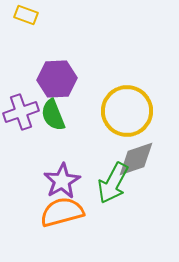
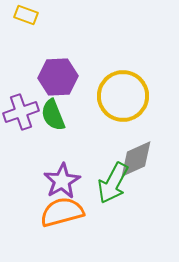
purple hexagon: moved 1 px right, 2 px up
yellow circle: moved 4 px left, 15 px up
gray diamond: rotated 6 degrees counterclockwise
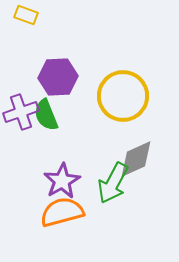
green semicircle: moved 7 px left
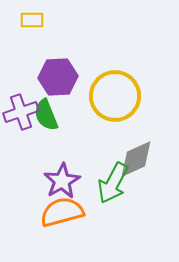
yellow rectangle: moved 6 px right, 5 px down; rotated 20 degrees counterclockwise
yellow circle: moved 8 px left
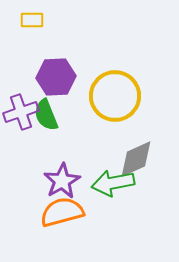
purple hexagon: moved 2 px left
green arrow: rotated 51 degrees clockwise
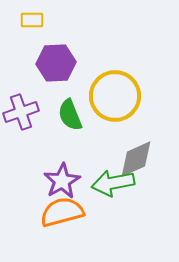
purple hexagon: moved 14 px up
green semicircle: moved 24 px right
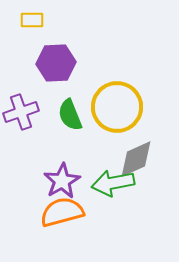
yellow circle: moved 2 px right, 11 px down
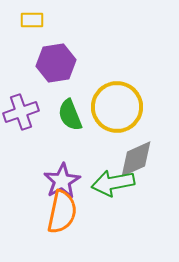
purple hexagon: rotated 6 degrees counterclockwise
orange semicircle: rotated 117 degrees clockwise
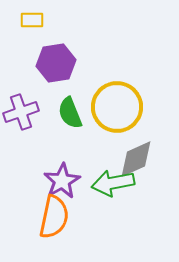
green semicircle: moved 2 px up
orange semicircle: moved 8 px left, 5 px down
